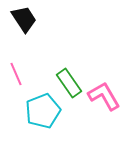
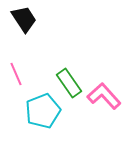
pink L-shape: rotated 12 degrees counterclockwise
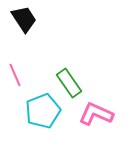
pink line: moved 1 px left, 1 px down
pink L-shape: moved 8 px left, 18 px down; rotated 24 degrees counterclockwise
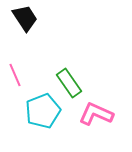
black trapezoid: moved 1 px right, 1 px up
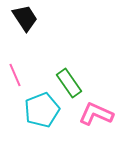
cyan pentagon: moved 1 px left, 1 px up
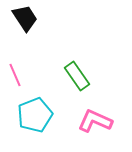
green rectangle: moved 8 px right, 7 px up
cyan pentagon: moved 7 px left, 5 px down
pink L-shape: moved 1 px left, 7 px down
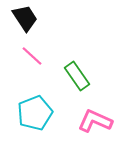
pink line: moved 17 px right, 19 px up; rotated 25 degrees counterclockwise
cyan pentagon: moved 2 px up
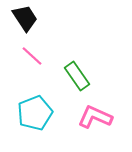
pink L-shape: moved 4 px up
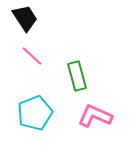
green rectangle: rotated 20 degrees clockwise
pink L-shape: moved 1 px up
